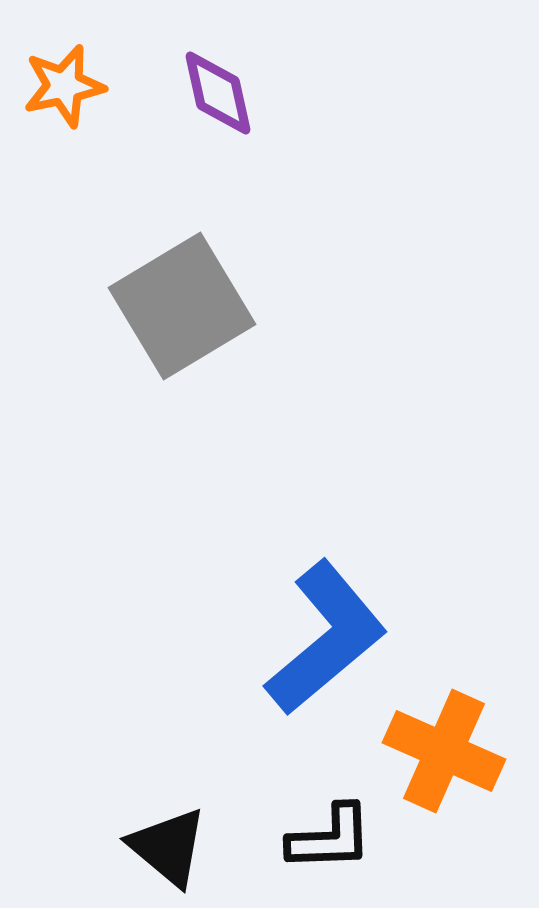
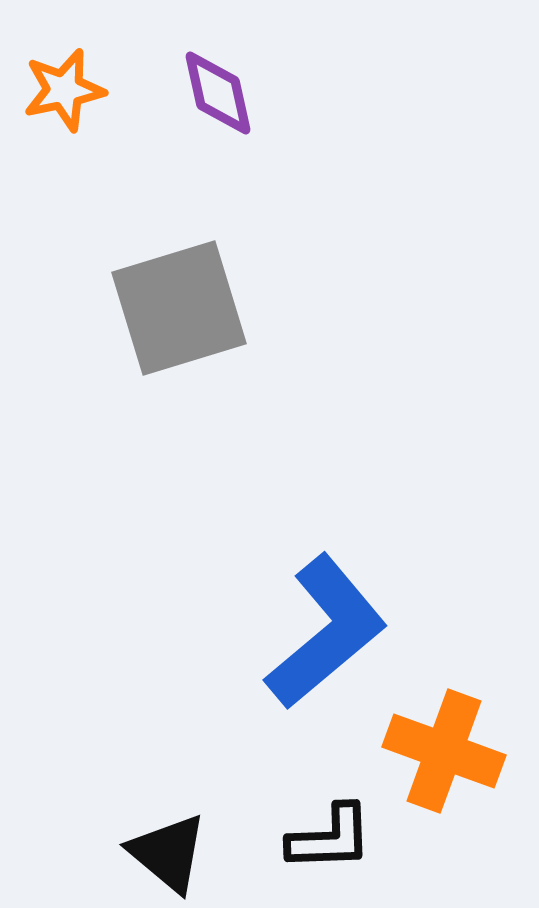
orange star: moved 4 px down
gray square: moved 3 px left, 2 px down; rotated 14 degrees clockwise
blue L-shape: moved 6 px up
orange cross: rotated 4 degrees counterclockwise
black triangle: moved 6 px down
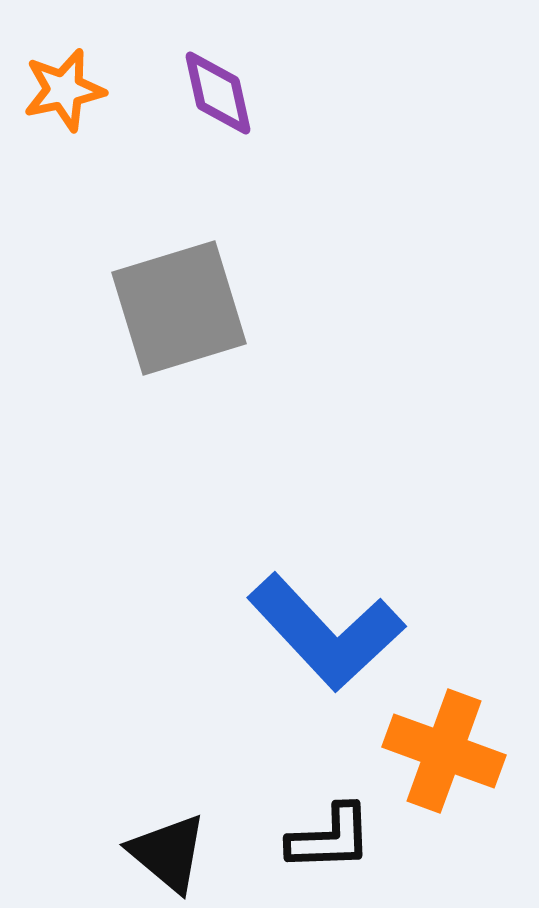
blue L-shape: rotated 87 degrees clockwise
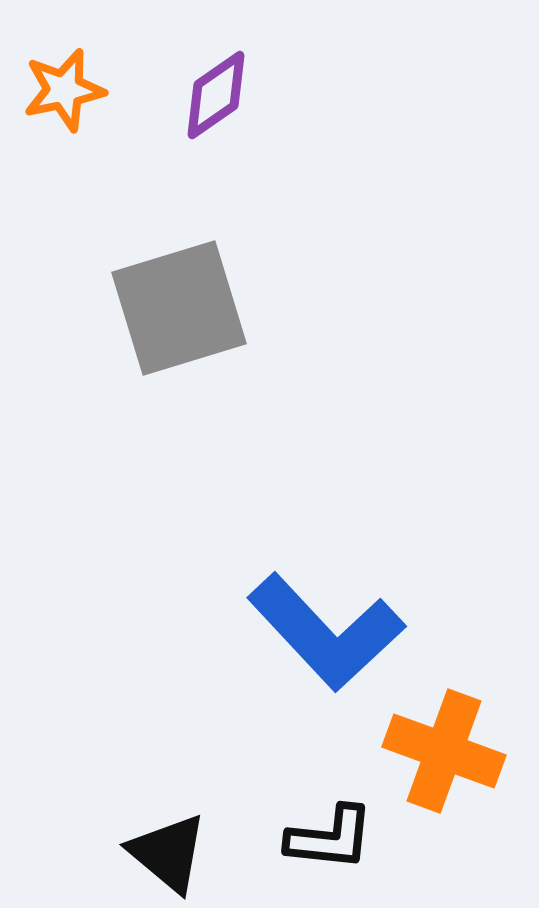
purple diamond: moved 2 px left, 2 px down; rotated 68 degrees clockwise
black L-shape: rotated 8 degrees clockwise
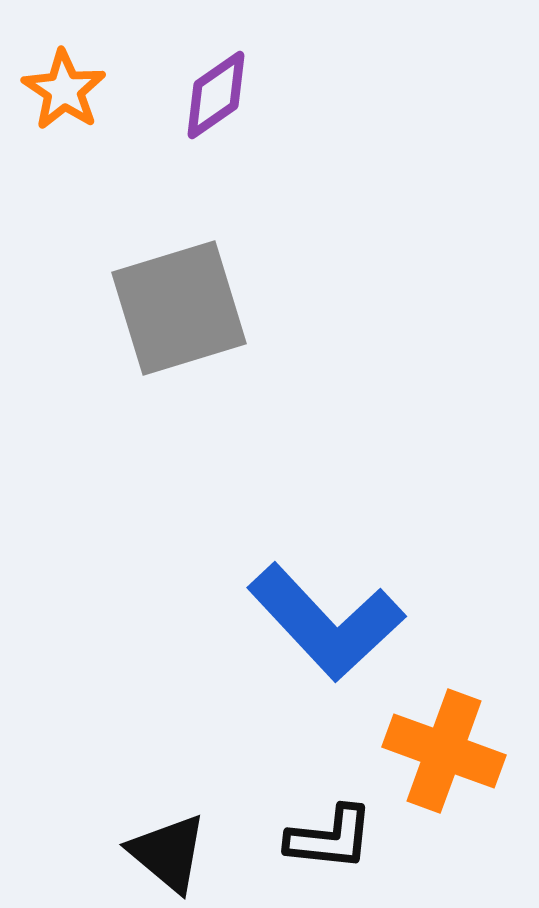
orange star: rotated 26 degrees counterclockwise
blue L-shape: moved 10 px up
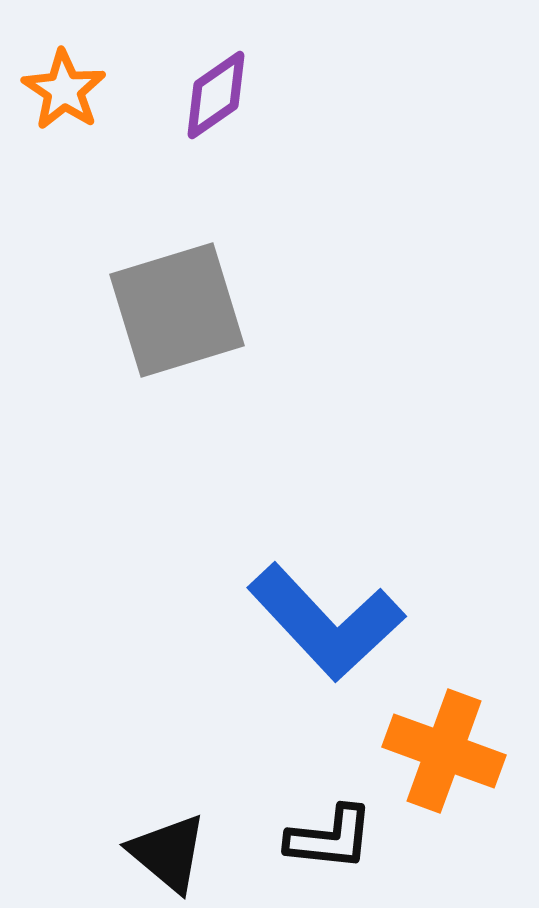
gray square: moved 2 px left, 2 px down
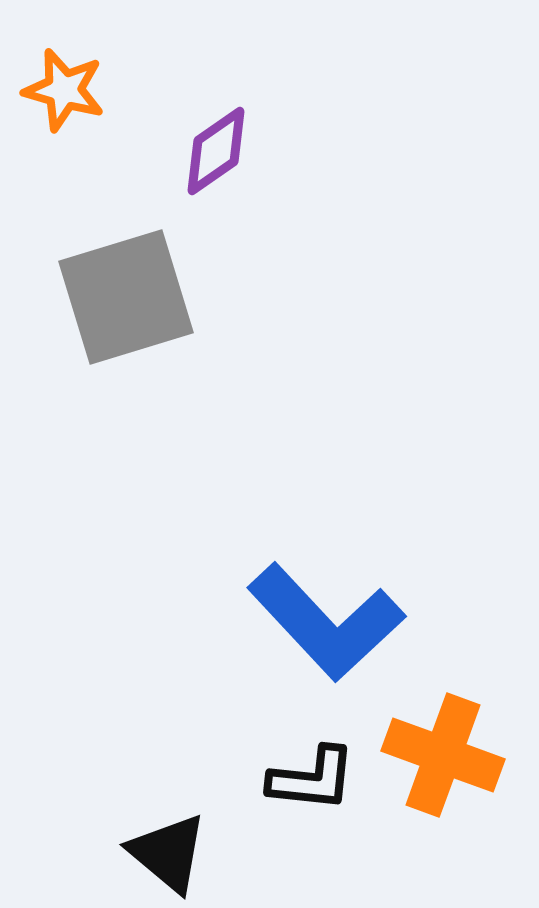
orange star: rotated 18 degrees counterclockwise
purple diamond: moved 56 px down
gray square: moved 51 px left, 13 px up
orange cross: moved 1 px left, 4 px down
black L-shape: moved 18 px left, 59 px up
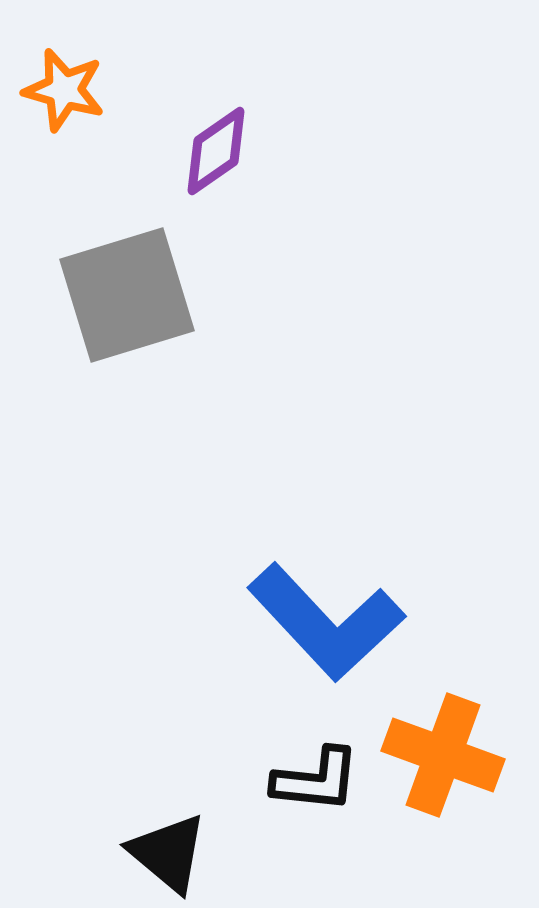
gray square: moved 1 px right, 2 px up
black L-shape: moved 4 px right, 1 px down
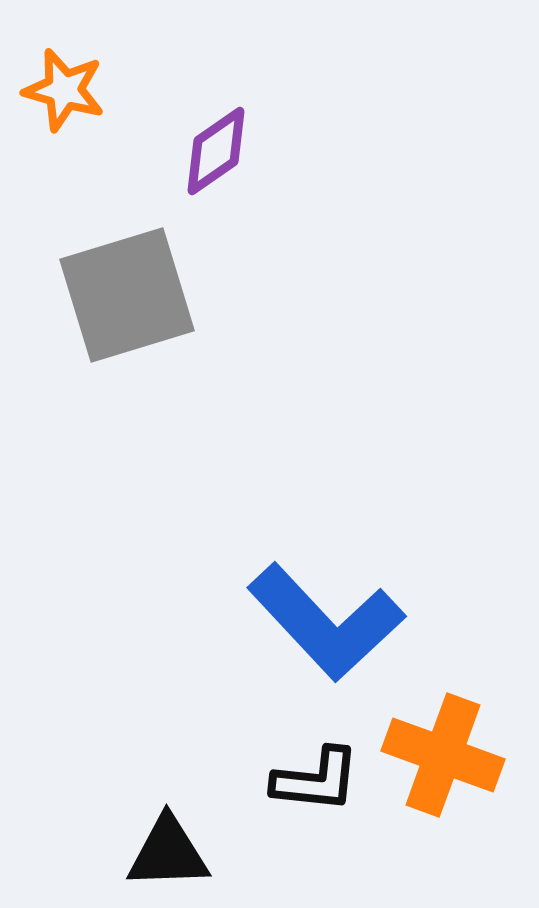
black triangle: rotated 42 degrees counterclockwise
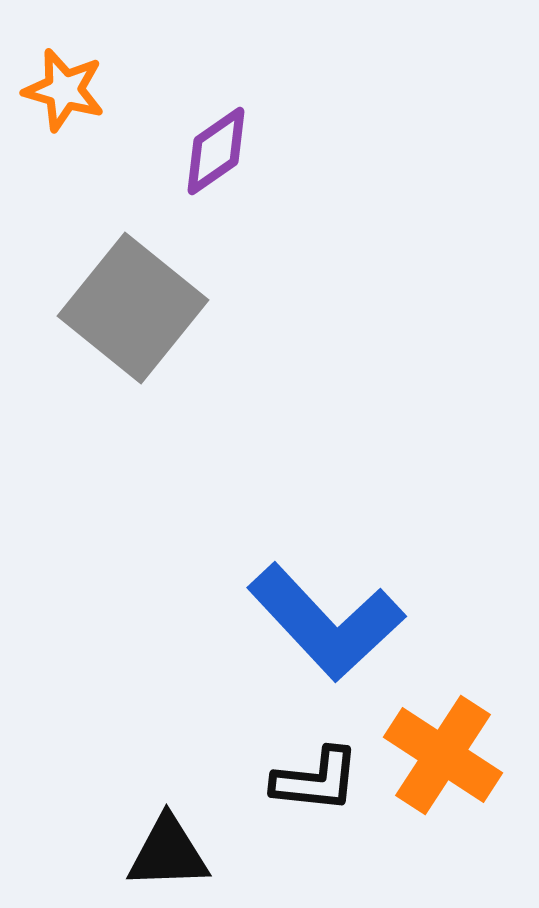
gray square: moved 6 px right, 13 px down; rotated 34 degrees counterclockwise
orange cross: rotated 13 degrees clockwise
